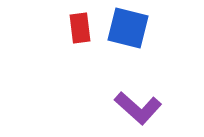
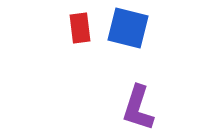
purple L-shape: rotated 66 degrees clockwise
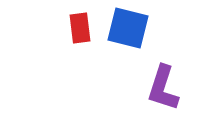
purple L-shape: moved 25 px right, 20 px up
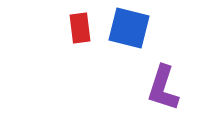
blue square: moved 1 px right
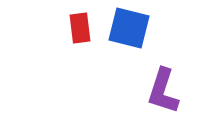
purple L-shape: moved 3 px down
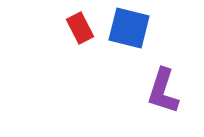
red rectangle: rotated 20 degrees counterclockwise
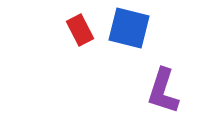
red rectangle: moved 2 px down
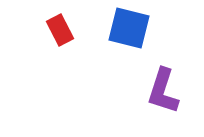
red rectangle: moved 20 px left
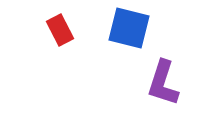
purple L-shape: moved 8 px up
